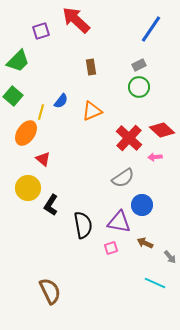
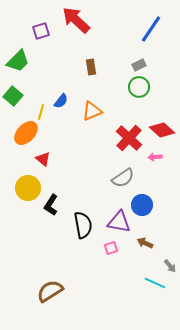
orange ellipse: rotated 10 degrees clockwise
gray arrow: moved 9 px down
brown semicircle: rotated 96 degrees counterclockwise
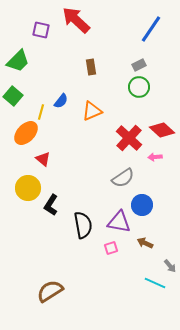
purple square: moved 1 px up; rotated 30 degrees clockwise
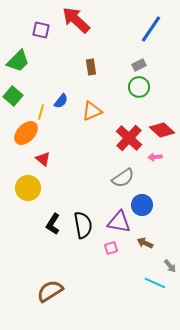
black L-shape: moved 2 px right, 19 px down
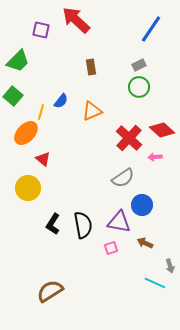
gray arrow: rotated 24 degrees clockwise
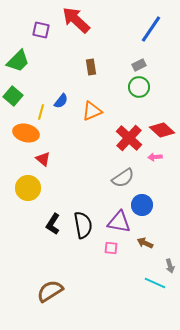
orange ellipse: rotated 60 degrees clockwise
pink square: rotated 24 degrees clockwise
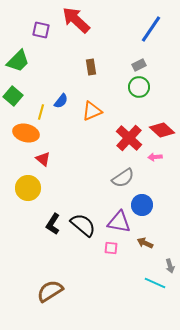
black semicircle: rotated 40 degrees counterclockwise
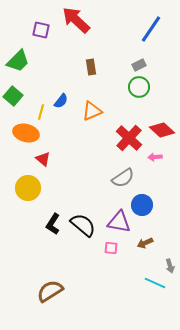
brown arrow: rotated 49 degrees counterclockwise
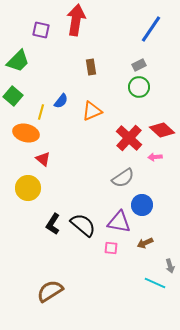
red arrow: rotated 56 degrees clockwise
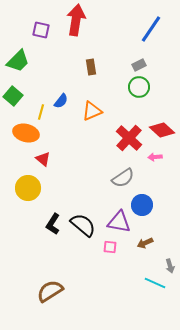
pink square: moved 1 px left, 1 px up
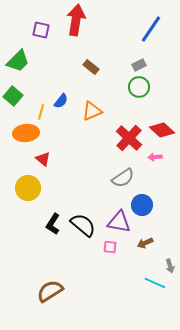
brown rectangle: rotated 42 degrees counterclockwise
orange ellipse: rotated 20 degrees counterclockwise
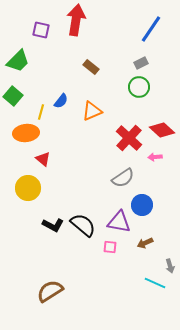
gray rectangle: moved 2 px right, 2 px up
black L-shape: moved 1 px down; rotated 95 degrees counterclockwise
